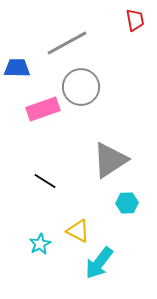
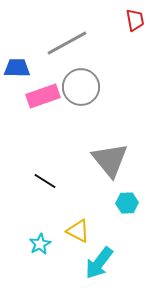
pink rectangle: moved 13 px up
gray triangle: rotated 36 degrees counterclockwise
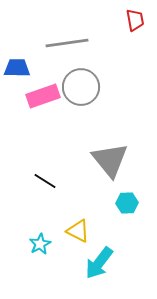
gray line: rotated 21 degrees clockwise
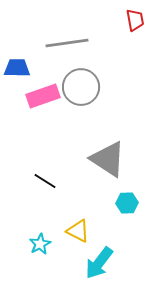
gray triangle: moved 2 px left, 1 px up; rotated 18 degrees counterclockwise
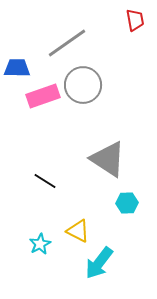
gray line: rotated 27 degrees counterclockwise
gray circle: moved 2 px right, 2 px up
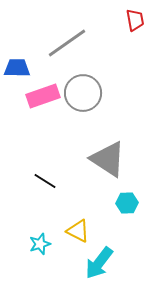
gray circle: moved 8 px down
cyan star: rotated 10 degrees clockwise
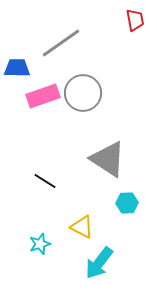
gray line: moved 6 px left
yellow triangle: moved 4 px right, 4 px up
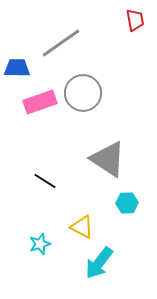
pink rectangle: moved 3 px left, 6 px down
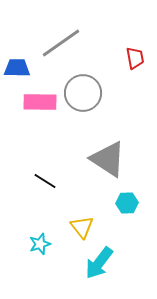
red trapezoid: moved 38 px down
pink rectangle: rotated 20 degrees clockwise
yellow triangle: rotated 25 degrees clockwise
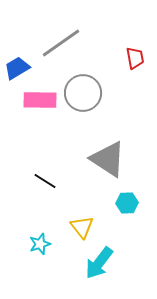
blue trapezoid: rotated 32 degrees counterclockwise
pink rectangle: moved 2 px up
